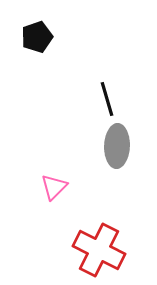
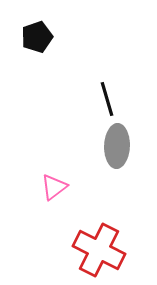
pink triangle: rotated 8 degrees clockwise
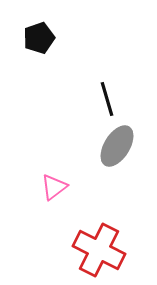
black pentagon: moved 2 px right, 1 px down
gray ellipse: rotated 30 degrees clockwise
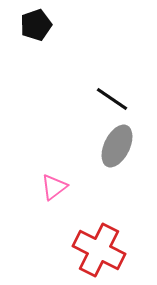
black pentagon: moved 3 px left, 13 px up
black line: moved 5 px right; rotated 40 degrees counterclockwise
gray ellipse: rotated 6 degrees counterclockwise
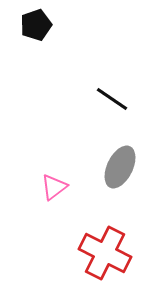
gray ellipse: moved 3 px right, 21 px down
red cross: moved 6 px right, 3 px down
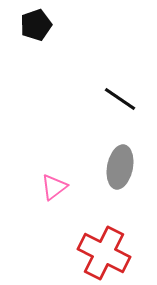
black line: moved 8 px right
gray ellipse: rotated 15 degrees counterclockwise
red cross: moved 1 px left
